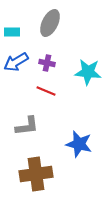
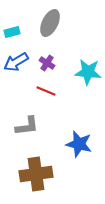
cyan rectangle: rotated 14 degrees counterclockwise
purple cross: rotated 21 degrees clockwise
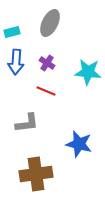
blue arrow: rotated 55 degrees counterclockwise
gray L-shape: moved 3 px up
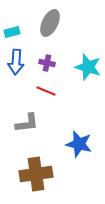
purple cross: rotated 21 degrees counterclockwise
cyan star: moved 5 px up; rotated 12 degrees clockwise
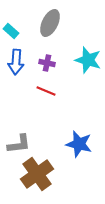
cyan rectangle: moved 1 px left, 1 px up; rotated 56 degrees clockwise
cyan star: moved 7 px up
gray L-shape: moved 8 px left, 21 px down
brown cross: moved 1 px right; rotated 28 degrees counterclockwise
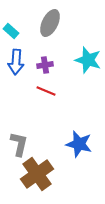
purple cross: moved 2 px left, 2 px down; rotated 21 degrees counterclockwise
gray L-shape: rotated 70 degrees counterclockwise
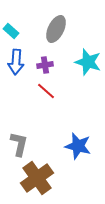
gray ellipse: moved 6 px right, 6 px down
cyan star: moved 2 px down
red line: rotated 18 degrees clockwise
blue star: moved 1 px left, 2 px down
brown cross: moved 4 px down
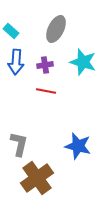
cyan star: moved 5 px left
red line: rotated 30 degrees counterclockwise
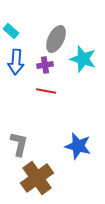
gray ellipse: moved 10 px down
cyan star: moved 3 px up
